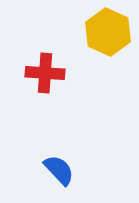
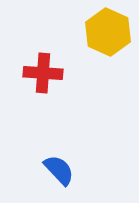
red cross: moved 2 px left
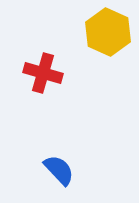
red cross: rotated 12 degrees clockwise
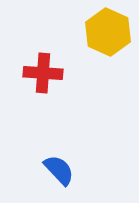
red cross: rotated 12 degrees counterclockwise
